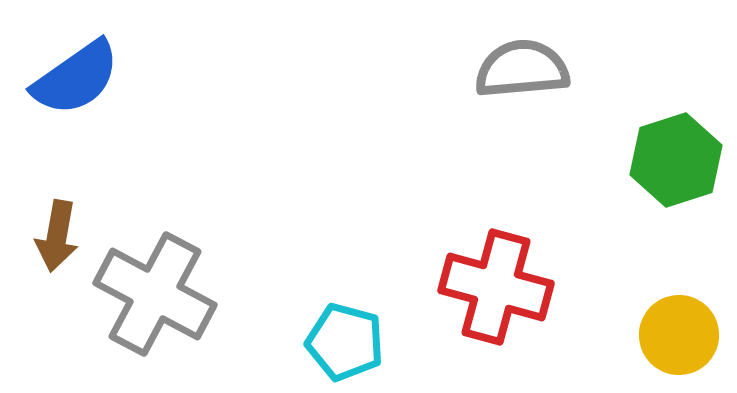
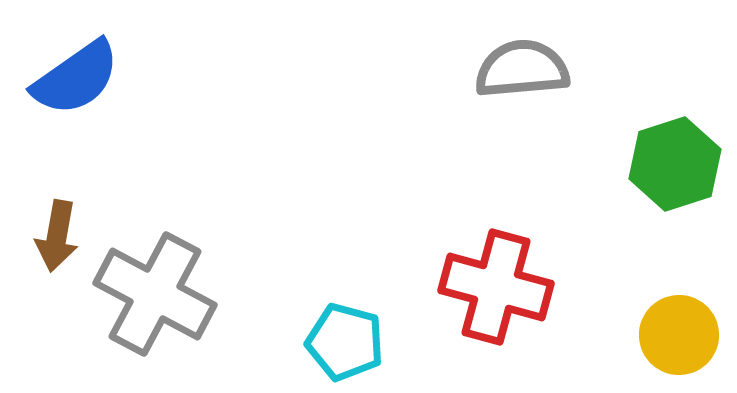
green hexagon: moved 1 px left, 4 px down
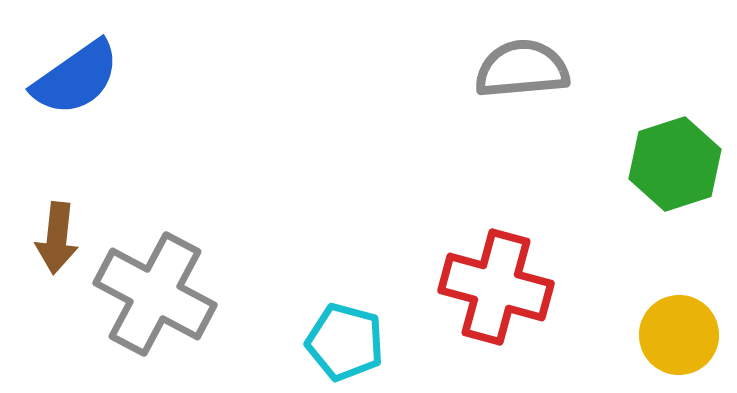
brown arrow: moved 2 px down; rotated 4 degrees counterclockwise
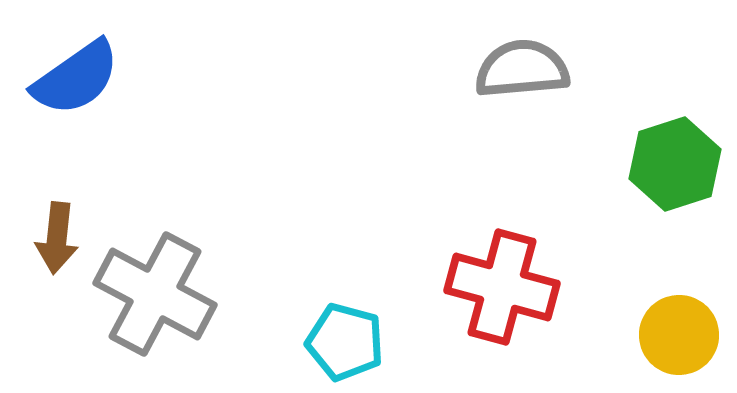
red cross: moved 6 px right
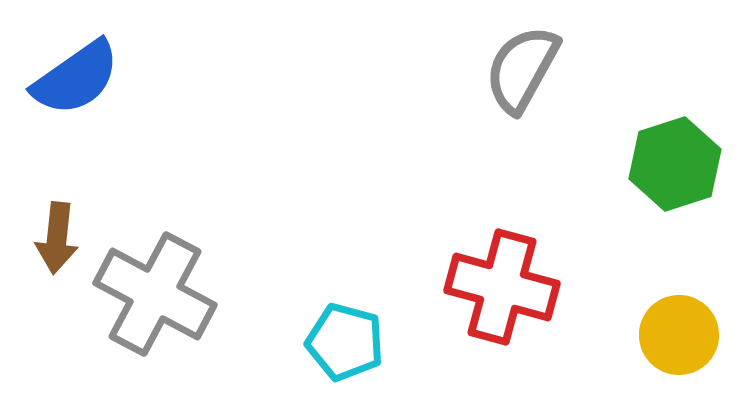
gray semicircle: rotated 56 degrees counterclockwise
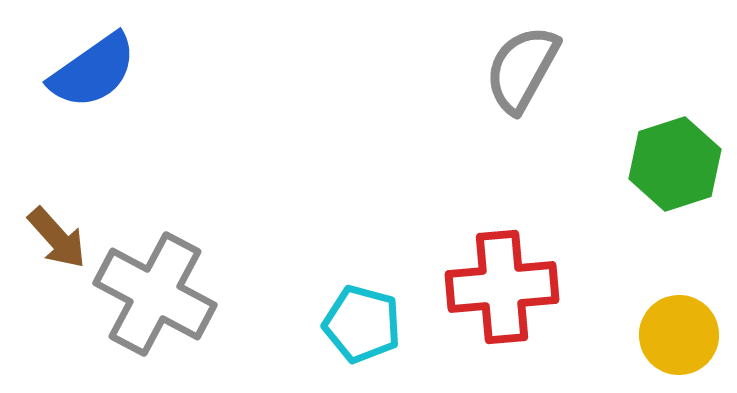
blue semicircle: moved 17 px right, 7 px up
brown arrow: rotated 48 degrees counterclockwise
red cross: rotated 20 degrees counterclockwise
cyan pentagon: moved 17 px right, 18 px up
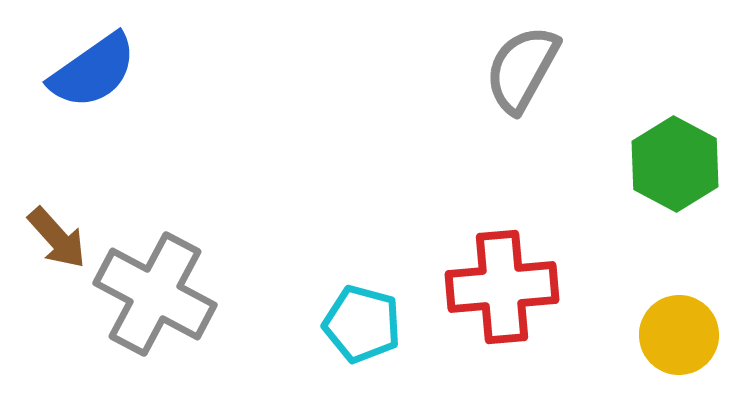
green hexagon: rotated 14 degrees counterclockwise
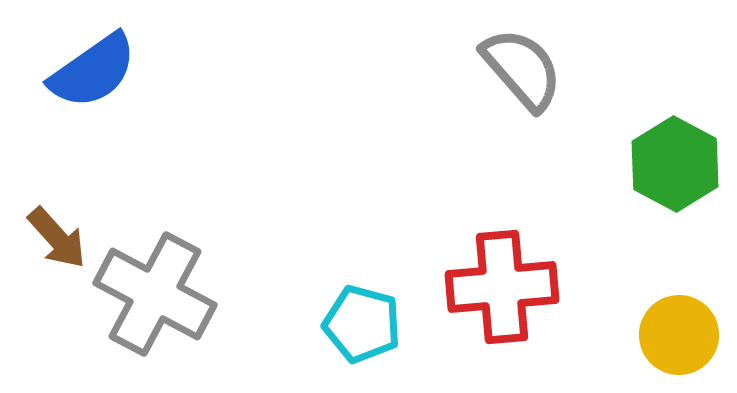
gray semicircle: rotated 110 degrees clockwise
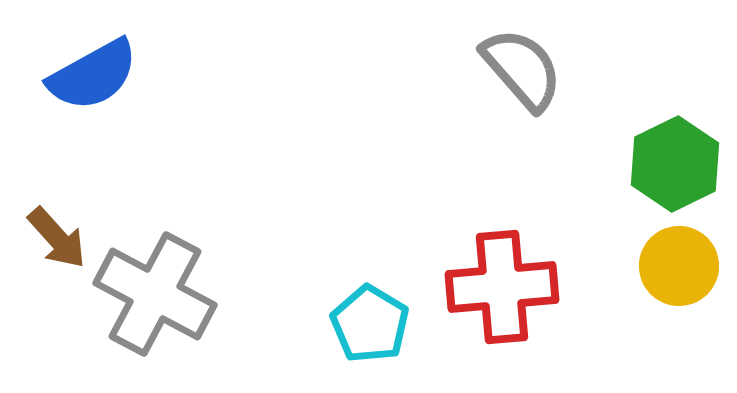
blue semicircle: moved 4 px down; rotated 6 degrees clockwise
green hexagon: rotated 6 degrees clockwise
cyan pentagon: moved 8 px right; rotated 16 degrees clockwise
yellow circle: moved 69 px up
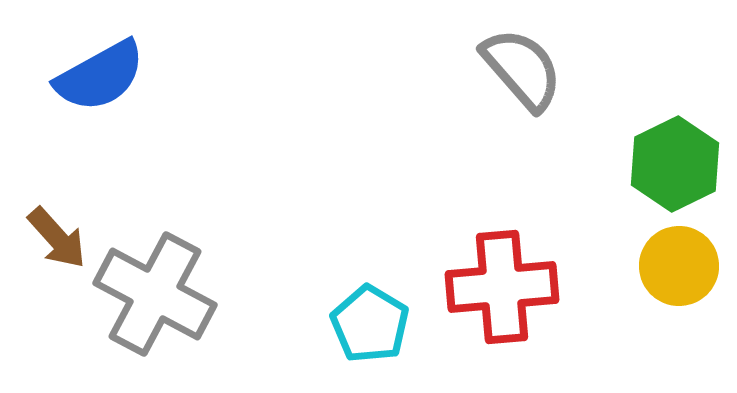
blue semicircle: moved 7 px right, 1 px down
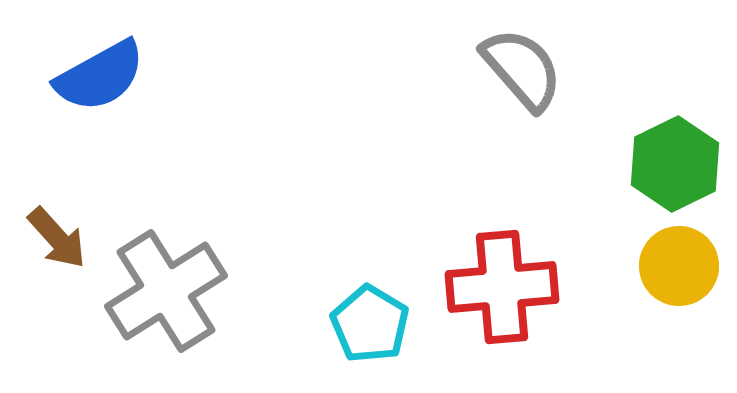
gray cross: moved 11 px right, 3 px up; rotated 30 degrees clockwise
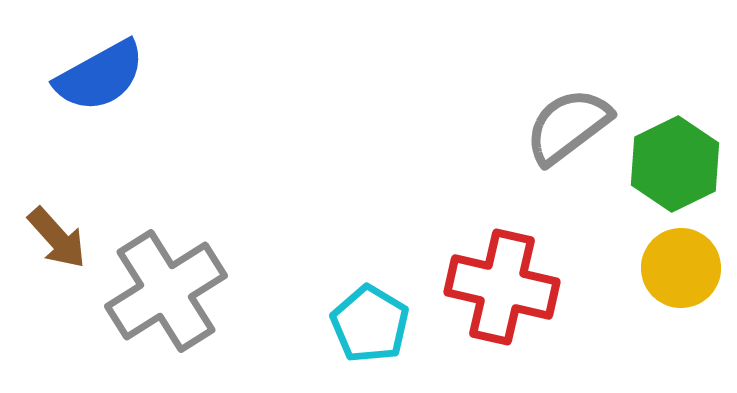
gray semicircle: moved 46 px right, 57 px down; rotated 86 degrees counterclockwise
yellow circle: moved 2 px right, 2 px down
red cross: rotated 18 degrees clockwise
